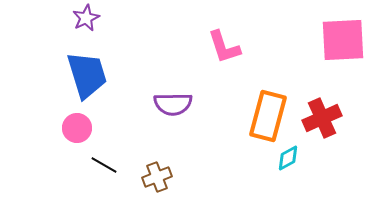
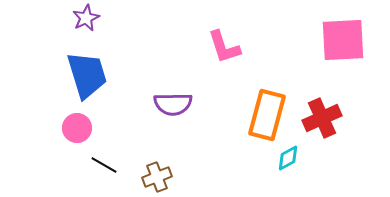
orange rectangle: moved 1 px left, 1 px up
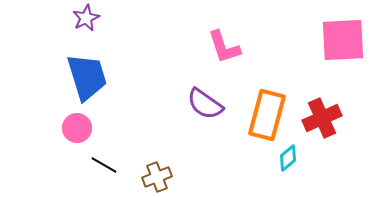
blue trapezoid: moved 2 px down
purple semicircle: moved 32 px right; rotated 36 degrees clockwise
cyan diamond: rotated 12 degrees counterclockwise
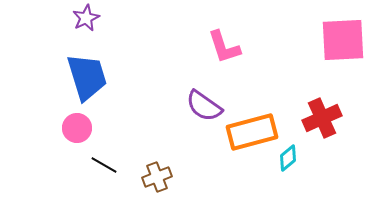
purple semicircle: moved 1 px left, 2 px down
orange rectangle: moved 15 px left, 17 px down; rotated 60 degrees clockwise
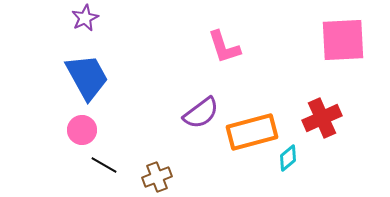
purple star: moved 1 px left
blue trapezoid: rotated 12 degrees counterclockwise
purple semicircle: moved 3 px left, 7 px down; rotated 72 degrees counterclockwise
pink circle: moved 5 px right, 2 px down
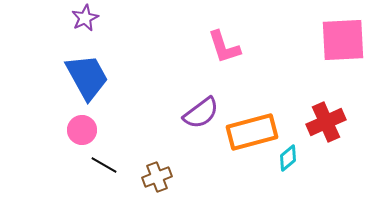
red cross: moved 4 px right, 4 px down
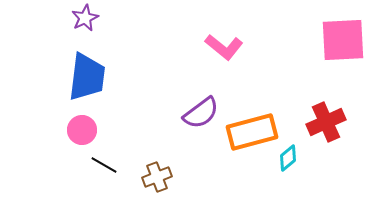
pink L-shape: rotated 33 degrees counterclockwise
blue trapezoid: rotated 36 degrees clockwise
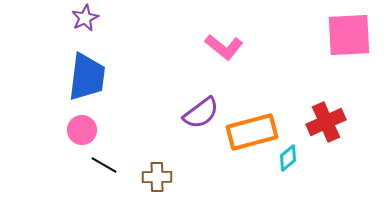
pink square: moved 6 px right, 5 px up
brown cross: rotated 20 degrees clockwise
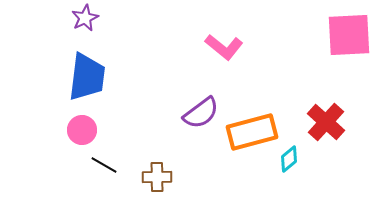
red cross: rotated 24 degrees counterclockwise
cyan diamond: moved 1 px right, 1 px down
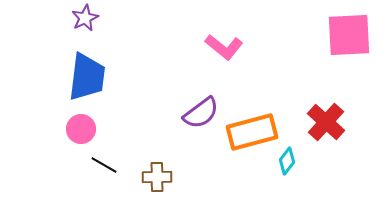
pink circle: moved 1 px left, 1 px up
cyan diamond: moved 2 px left, 2 px down; rotated 12 degrees counterclockwise
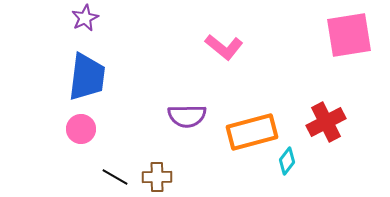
pink square: rotated 6 degrees counterclockwise
purple semicircle: moved 14 px left, 3 px down; rotated 36 degrees clockwise
red cross: rotated 21 degrees clockwise
black line: moved 11 px right, 12 px down
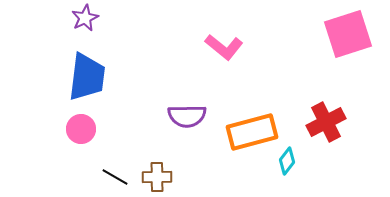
pink square: moved 1 px left, 1 px up; rotated 9 degrees counterclockwise
